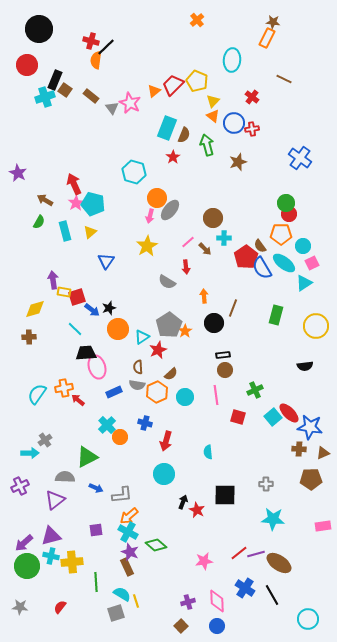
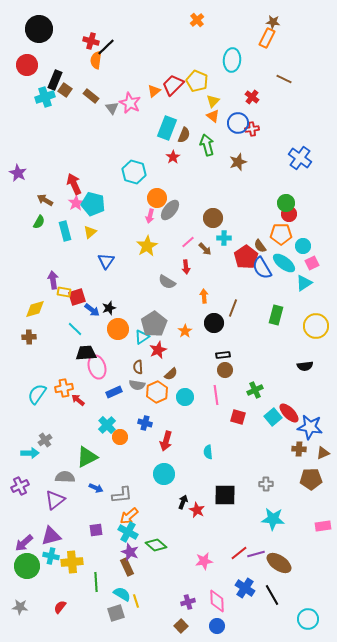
blue circle at (234, 123): moved 4 px right
gray pentagon at (169, 325): moved 15 px left, 1 px up
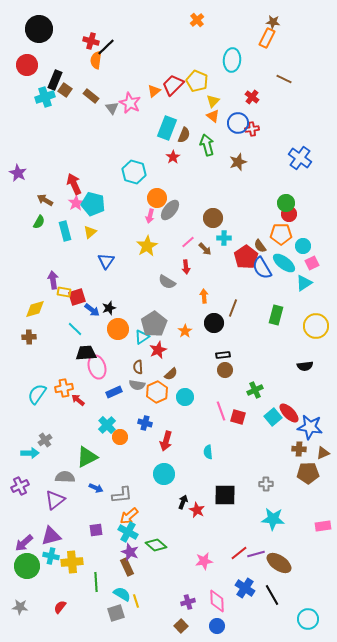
pink line at (216, 395): moved 5 px right, 16 px down; rotated 12 degrees counterclockwise
brown pentagon at (311, 479): moved 3 px left, 6 px up
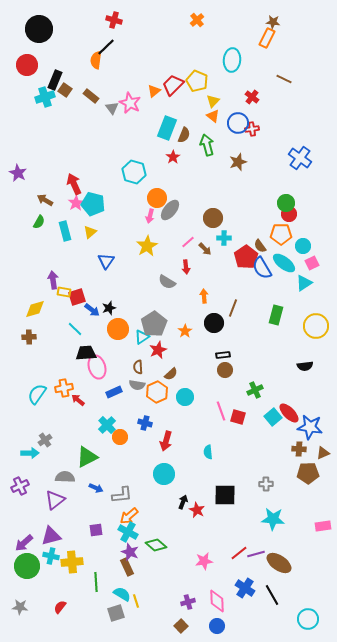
red cross at (91, 41): moved 23 px right, 21 px up
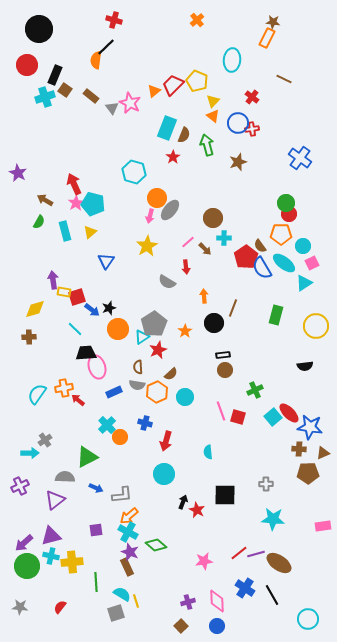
black rectangle at (55, 80): moved 5 px up
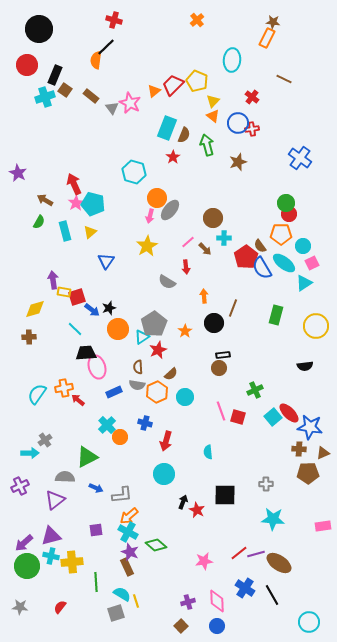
brown circle at (225, 370): moved 6 px left, 2 px up
cyan circle at (308, 619): moved 1 px right, 3 px down
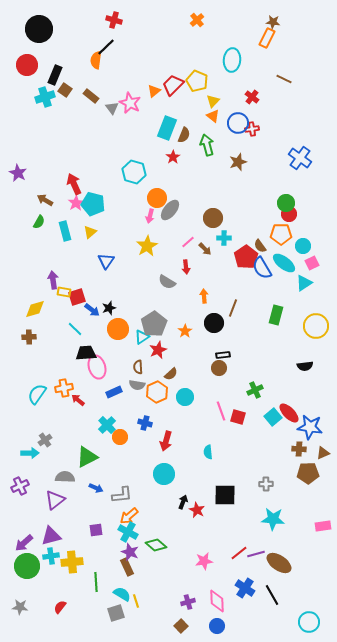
cyan cross at (51, 556): rotated 21 degrees counterclockwise
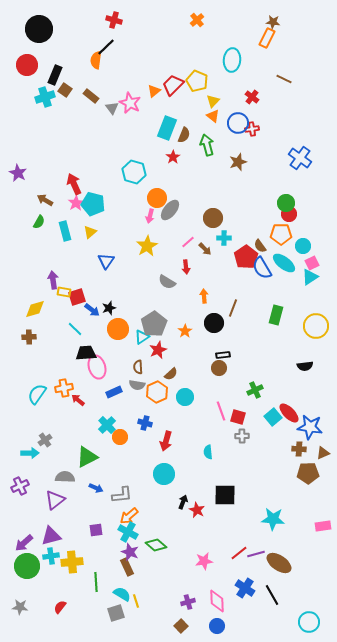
cyan triangle at (304, 283): moved 6 px right, 6 px up
gray cross at (266, 484): moved 24 px left, 48 px up
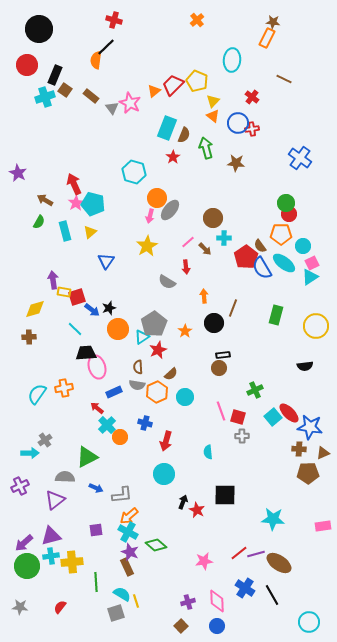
green arrow at (207, 145): moved 1 px left, 3 px down
brown star at (238, 162): moved 2 px left, 1 px down; rotated 24 degrees clockwise
red arrow at (78, 400): moved 19 px right, 8 px down
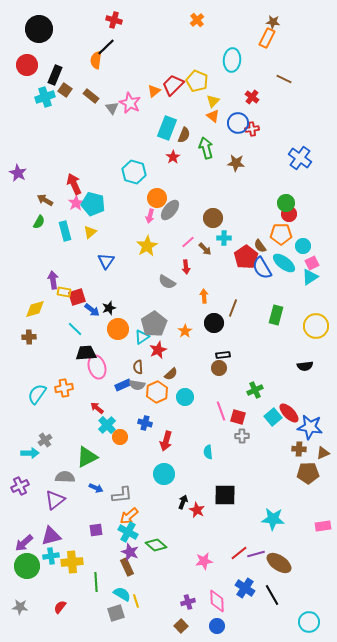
blue rectangle at (114, 392): moved 9 px right, 7 px up
